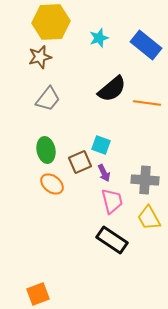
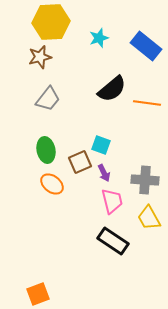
blue rectangle: moved 1 px down
black rectangle: moved 1 px right, 1 px down
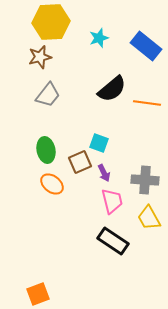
gray trapezoid: moved 4 px up
cyan square: moved 2 px left, 2 px up
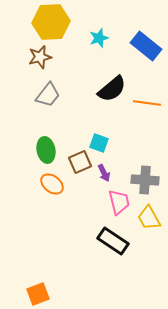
pink trapezoid: moved 7 px right, 1 px down
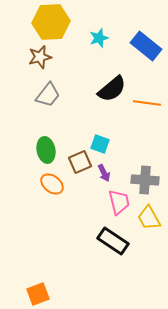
cyan square: moved 1 px right, 1 px down
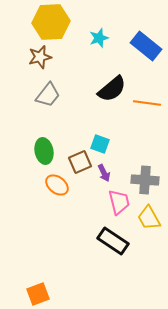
green ellipse: moved 2 px left, 1 px down
orange ellipse: moved 5 px right, 1 px down
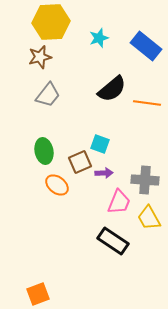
purple arrow: rotated 66 degrees counterclockwise
pink trapezoid: rotated 36 degrees clockwise
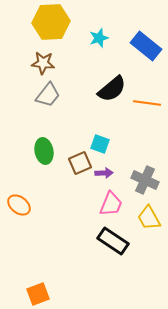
brown star: moved 3 px right, 6 px down; rotated 20 degrees clockwise
brown square: moved 1 px down
gray cross: rotated 20 degrees clockwise
orange ellipse: moved 38 px left, 20 px down
pink trapezoid: moved 8 px left, 2 px down
